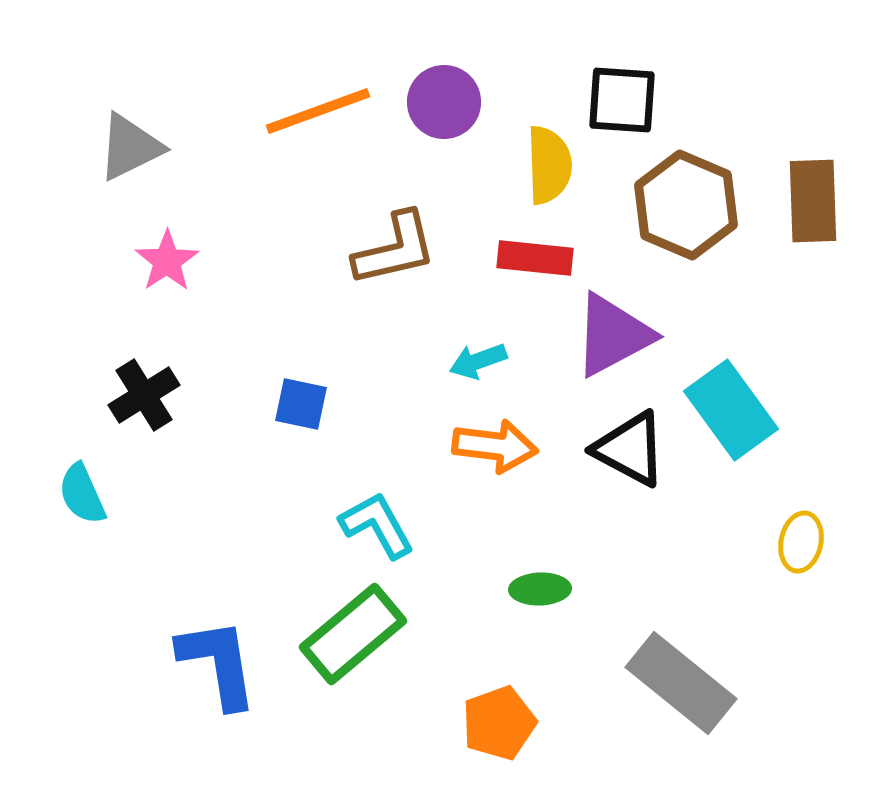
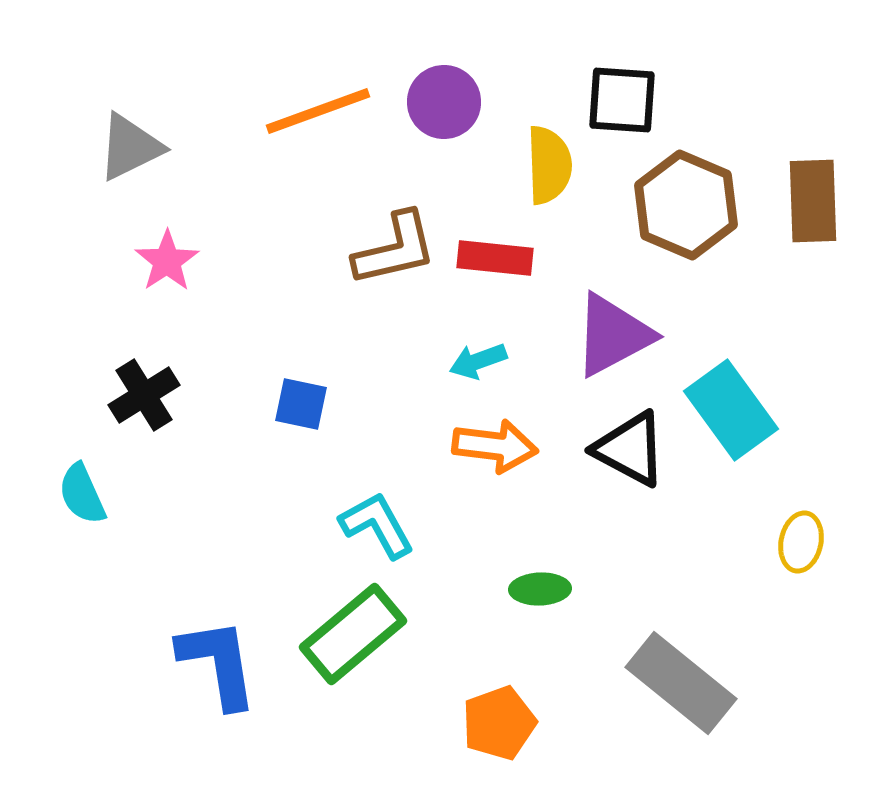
red rectangle: moved 40 px left
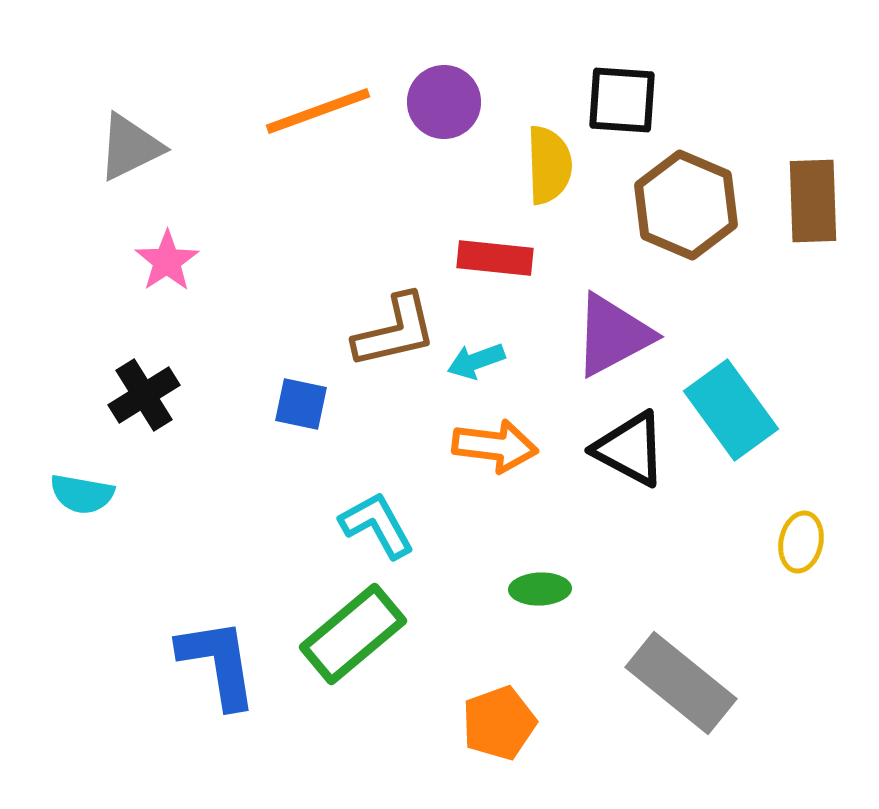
brown L-shape: moved 82 px down
cyan arrow: moved 2 px left
cyan semicircle: rotated 56 degrees counterclockwise
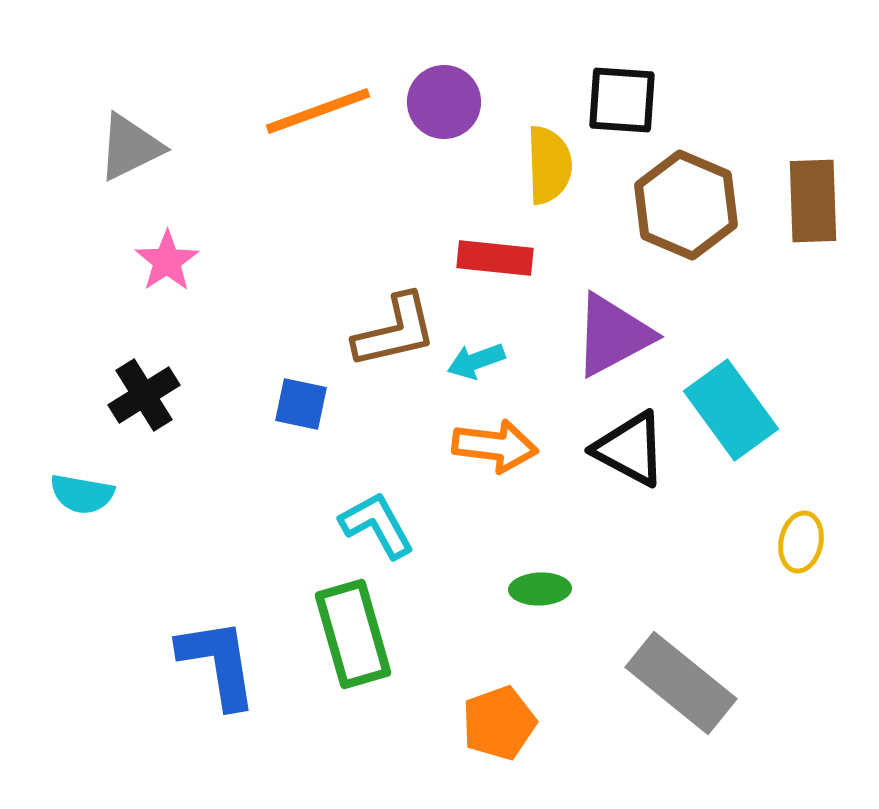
green rectangle: rotated 66 degrees counterclockwise
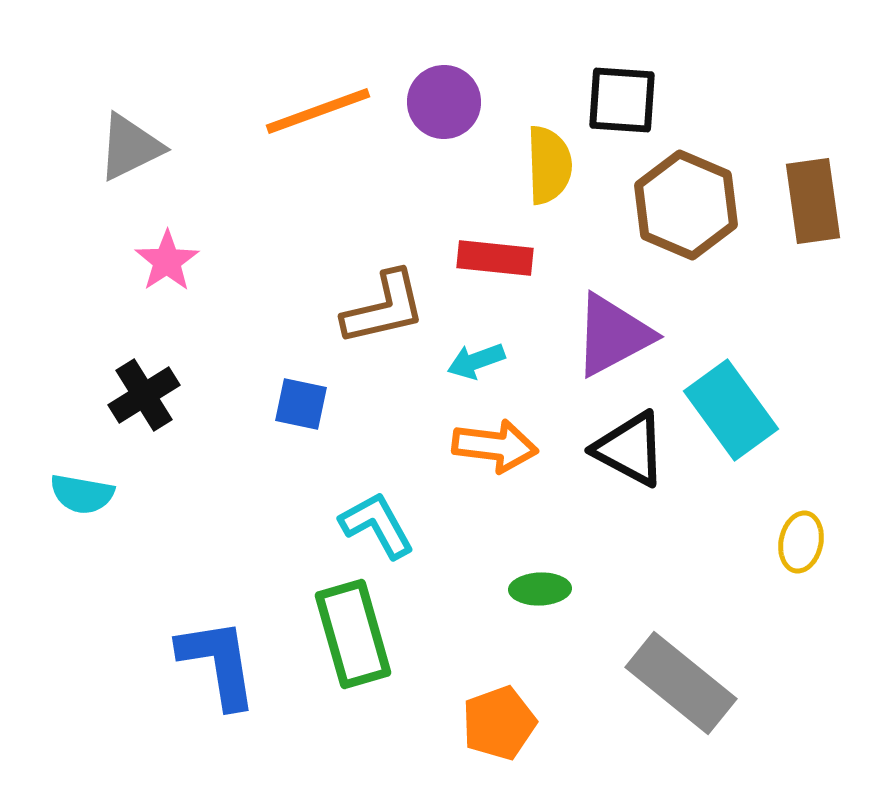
brown rectangle: rotated 6 degrees counterclockwise
brown L-shape: moved 11 px left, 23 px up
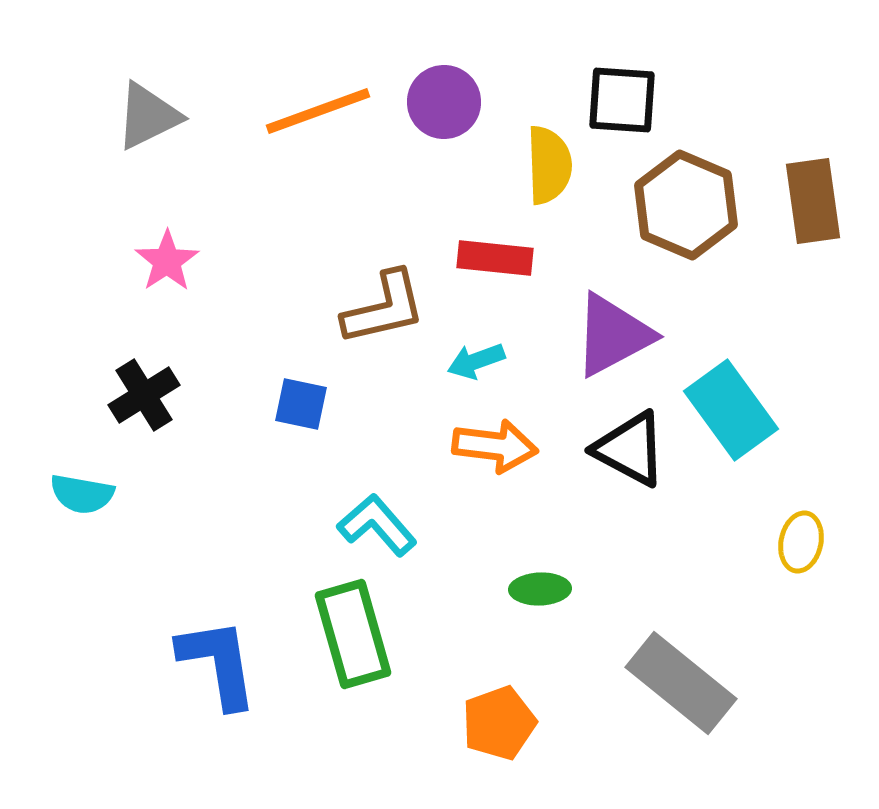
gray triangle: moved 18 px right, 31 px up
cyan L-shape: rotated 12 degrees counterclockwise
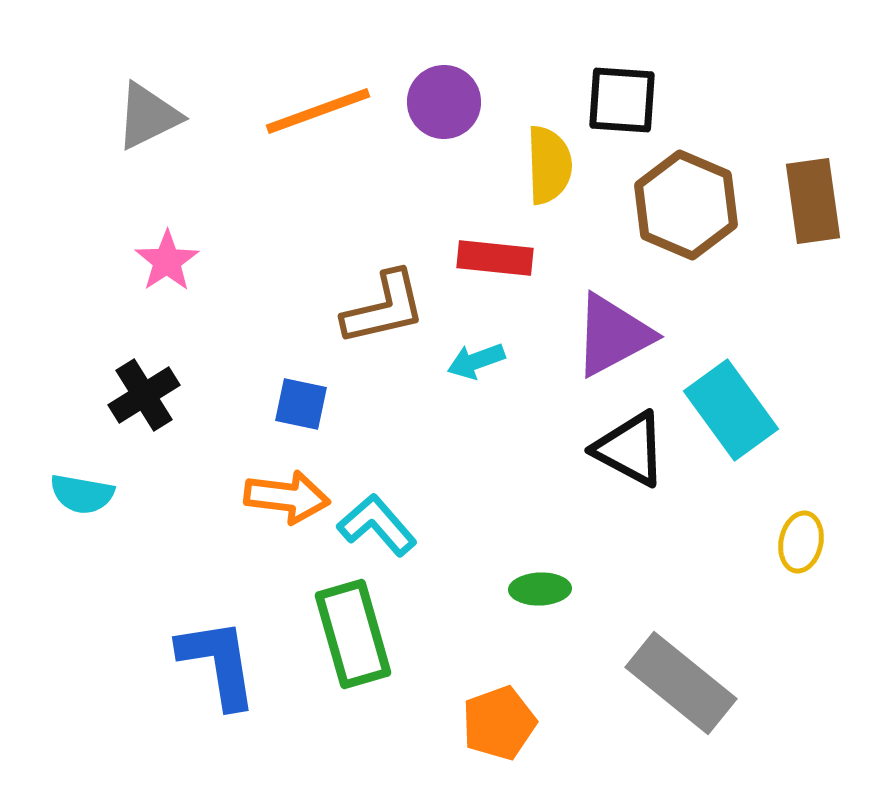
orange arrow: moved 208 px left, 51 px down
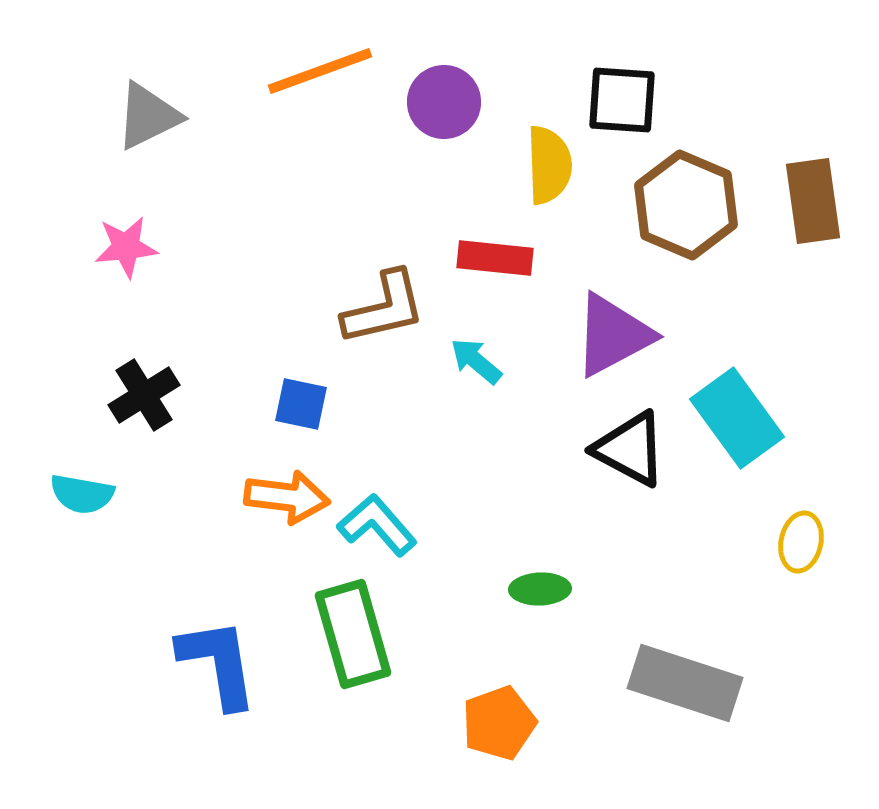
orange line: moved 2 px right, 40 px up
pink star: moved 41 px left, 14 px up; rotated 28 degrees clockwise
cyan arrow: rotated 60 degrees clockwise
cyan rectangle: moved 6 px right, 8 px down
gray rectangle: moved 4 px right; rotated 21 degrees counterclockwise
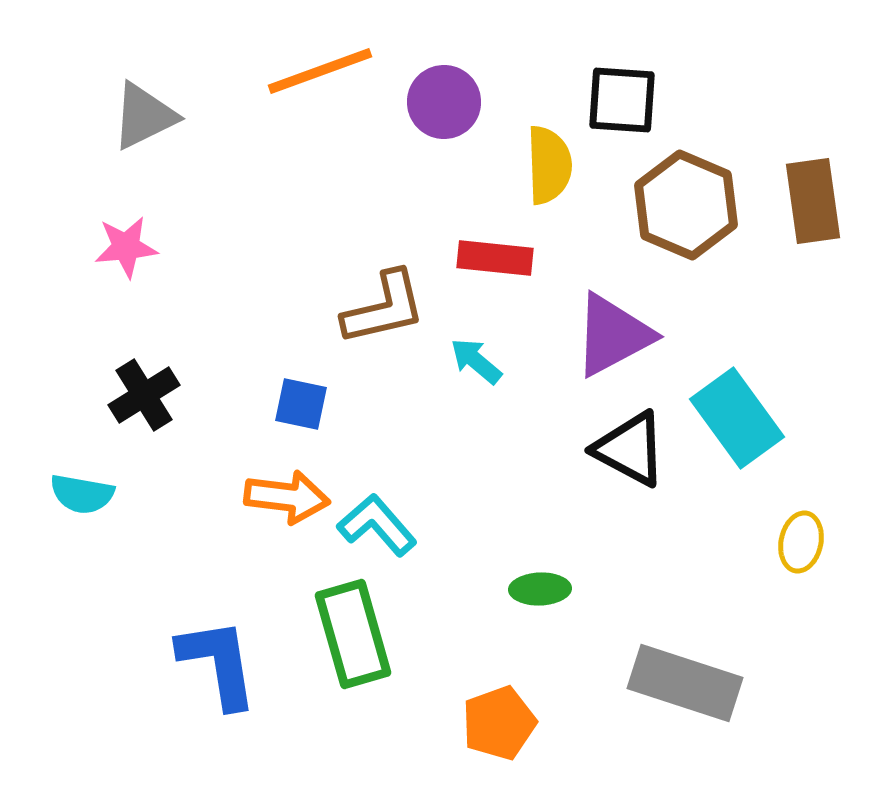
gray triangle: moved 4 px left
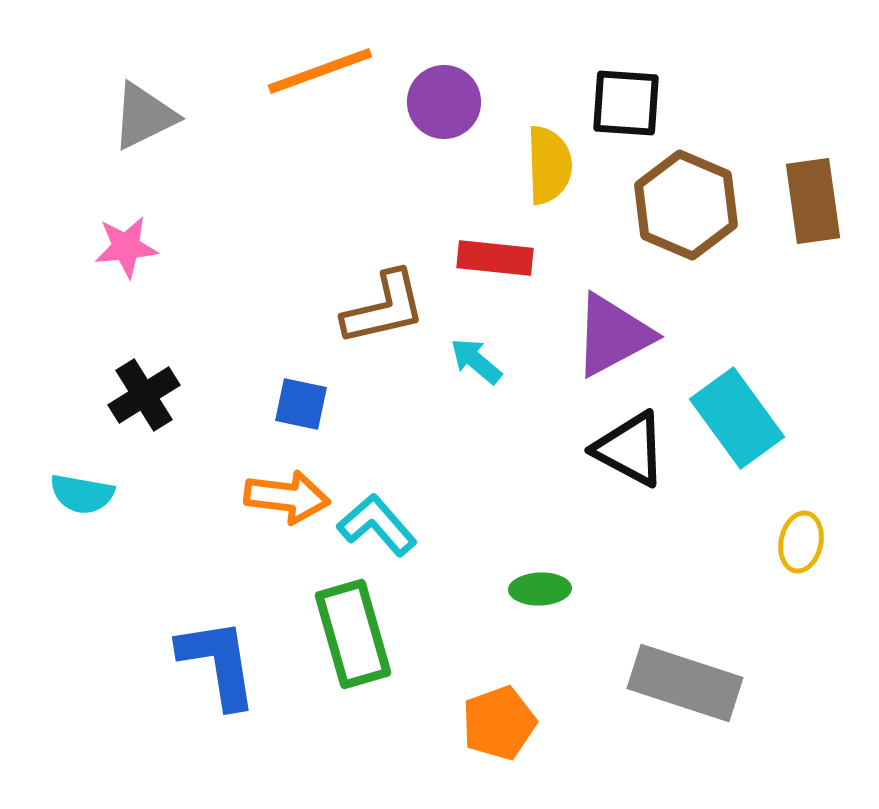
black square: moved 4 px right, 3 px down
